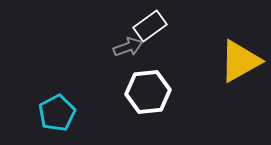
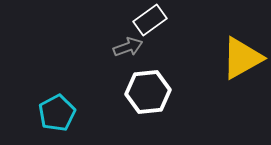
white rectangle: moved 6 px up
yellow triangle: moved 2 px right, 3 px up
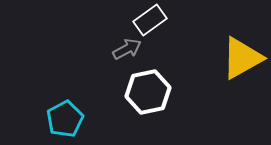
gray arrow: moved 1 px left, 2 px down; rotated 8 degrees counterclockwise
white hexagon: rotated 6 degrees counterclockwise
cyan pentagon: moved 8 px right, 6 px down
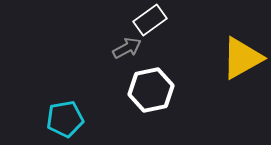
gray arrow: moved 1 px up
white hexagon: moved 3 px right, 2 px up
cyan pentagon: rotated 18 degrees clockwise
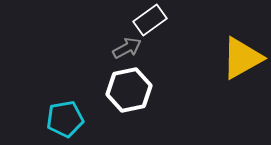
white hexagon: moved 22 px left
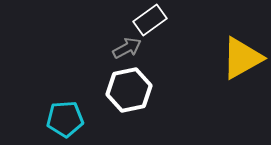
cyan pentagon: rotated 6 degrees clockwise
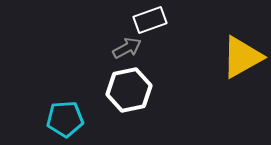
white rectangle: rotated 16 degrees clockwise
yellow triangle: moved 1 px up
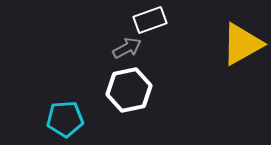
yellow triangle: moved 13 px up
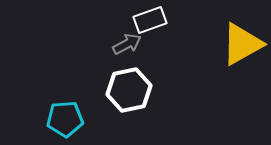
gray arrow: moved 4 px up
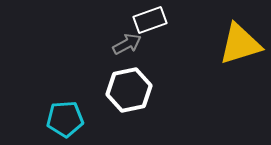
yellow triangle: moved 2 px left; rotated 12 degrees clockwise
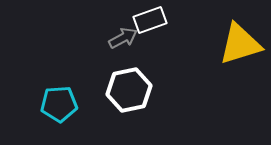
gray arrow: moved 4 px left, 6 px up
cyan pentagon: moved 6 px left, 15 px up
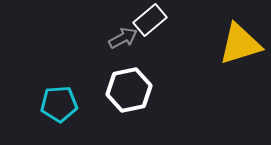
white rectangle: rotated 20 degrees counterclockwise
